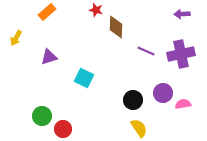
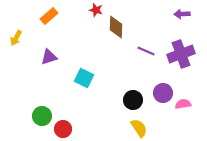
orange rectangle: moved 2 px right, 4 px down
purple cross: rotated 8 degrees counterclockwise
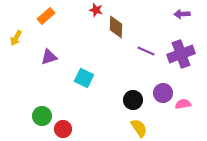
orange rectangle: moved 3 px left
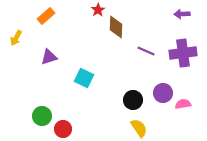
red star: moved 2 px right; rotated 24 degrees clockwise
purple cross: moved 2 px right, 1 px up; rotated 12 degrees clockwise
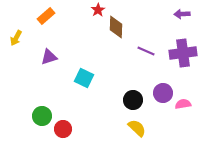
yellow semicircle: moved 2 px left; rotated 12 degrees counterclockwise
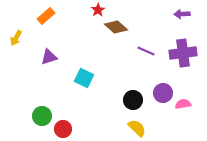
brown diamond: rotated 50 degrees counterclockwise
